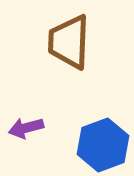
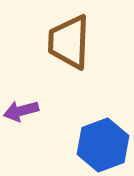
purple arrow: moved 5 px left, 17 px up
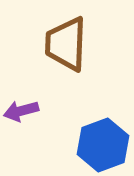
brown trapezoid: moved 3 px left, 2 px down
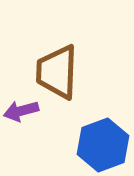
brown trapezoid: moved 9 px left, 28 px down
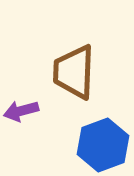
brown trapezoid: moved 17 px right
